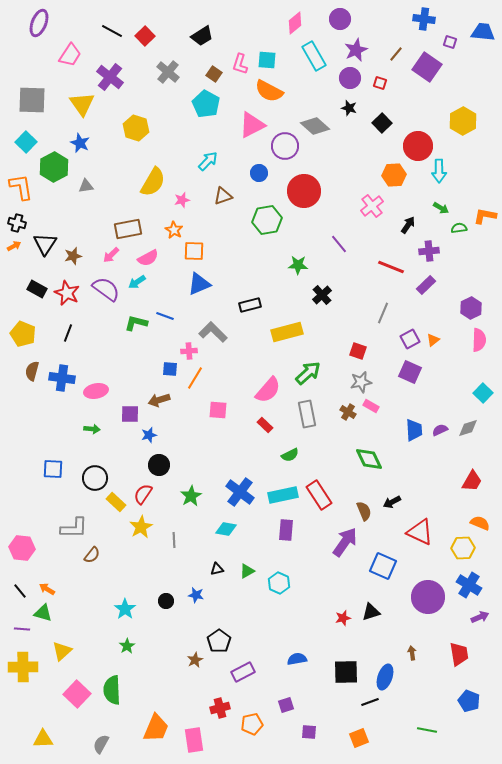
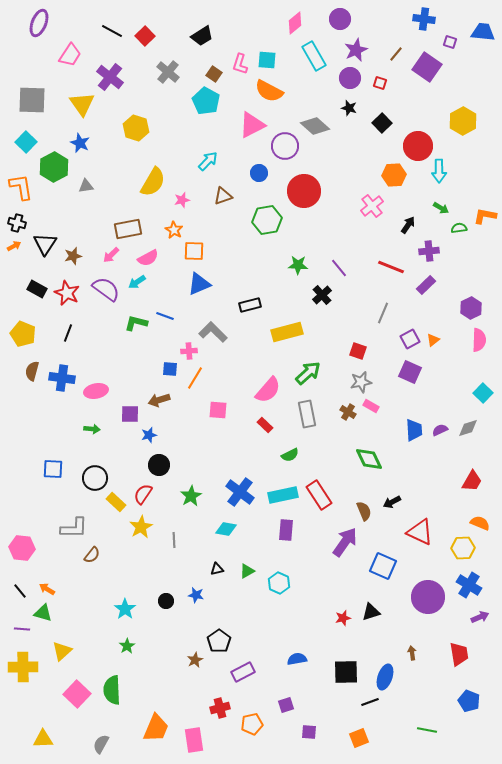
cyan pentagon at (206, 104): moved 3 px up
purple line at (339, 244): moved 24 px down
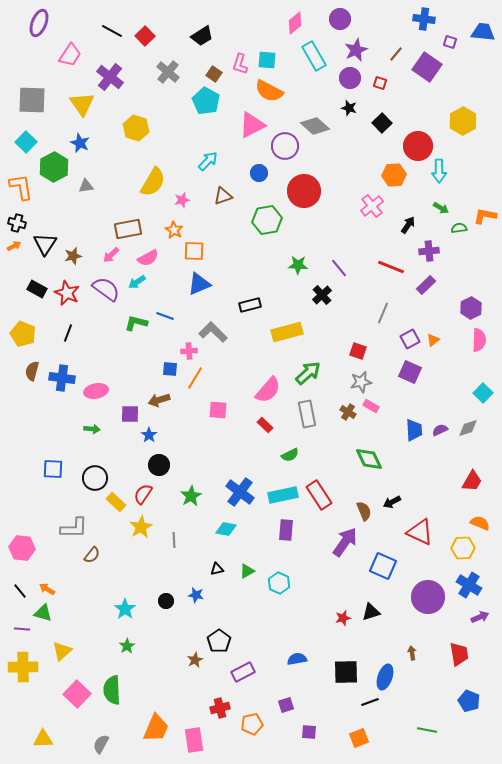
blue star at (149, 435): rotated 21 degrees counterclockwise
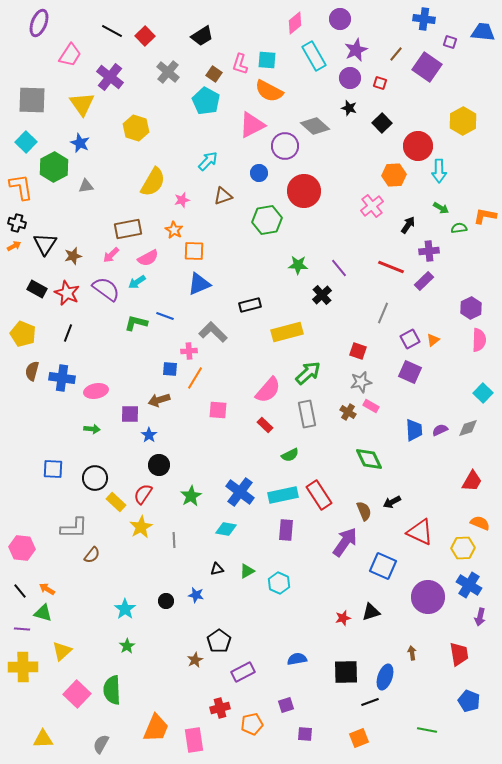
purple rectangle at (426, 285): moved 2 px left, 4 px up
purple arrow at (480, 617): rotated 126 degrees clockwise
purple square at (309, 732): moved 4 px left, 2 px down
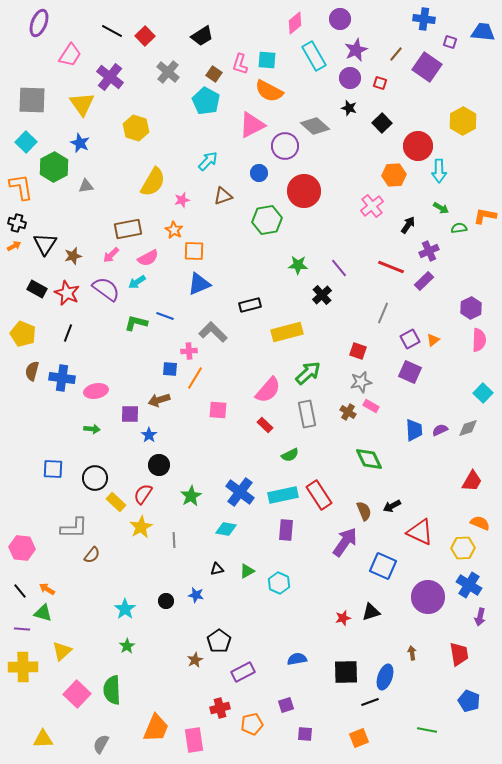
purple cross at (429, 251): rotated 18 degrees counterclockwise
black arrow at (392, 502): moved 4 px down
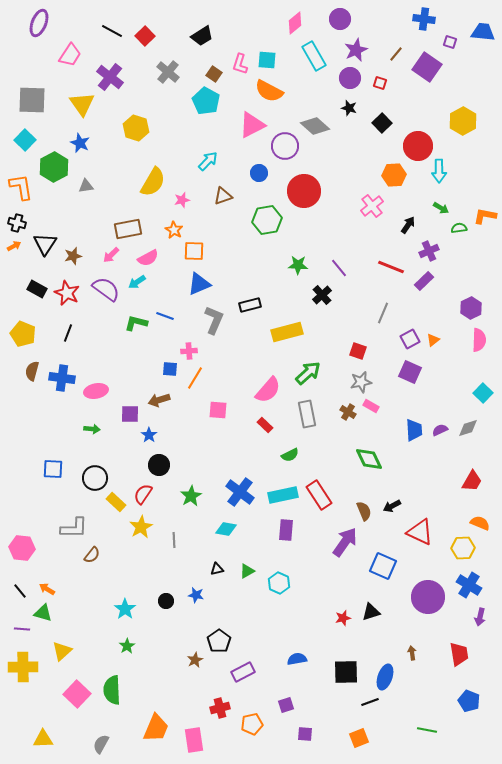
cyan square at (26, 142): moved 1 px left, 2 px up
gray L-shape at (213, 332): moved 1 px right, 12 px up; rotated 68 degrees clockwise
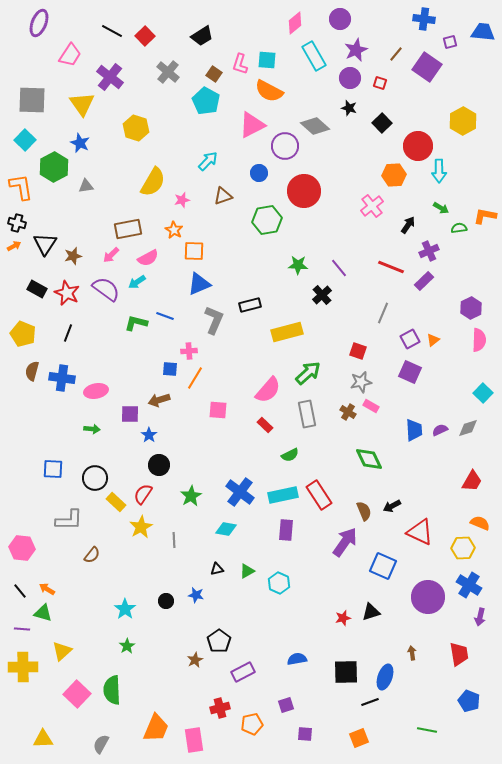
purple square at (450, 42): rotated 32 degrees counterclockwise
gray L-shape at (74, 528): moved 5 px left, 8 px up
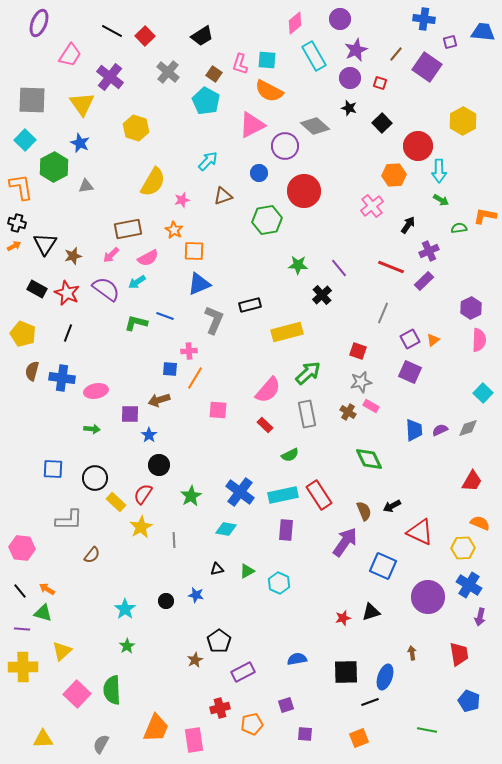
green arrow at (441, 208): moved 8 px up
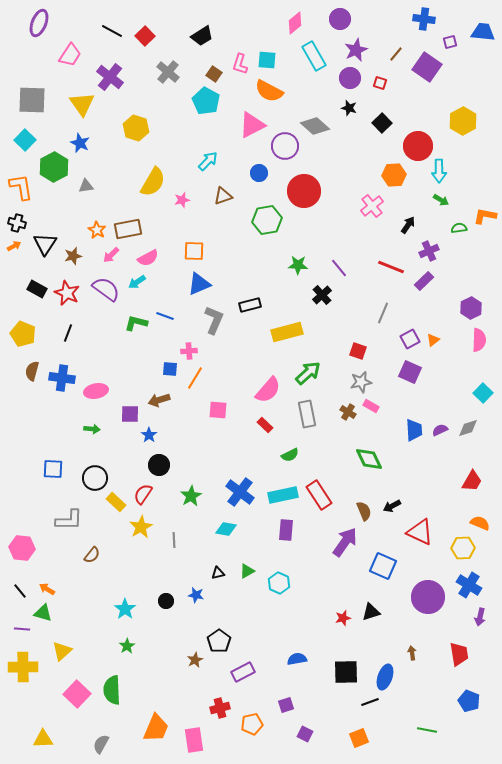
orange star at (174, 230): moved 77 px left
black triangle at (217, 569): moved 1 px right, 4 px down
purple square at (305, 734): rotated 21 degrees clockwise
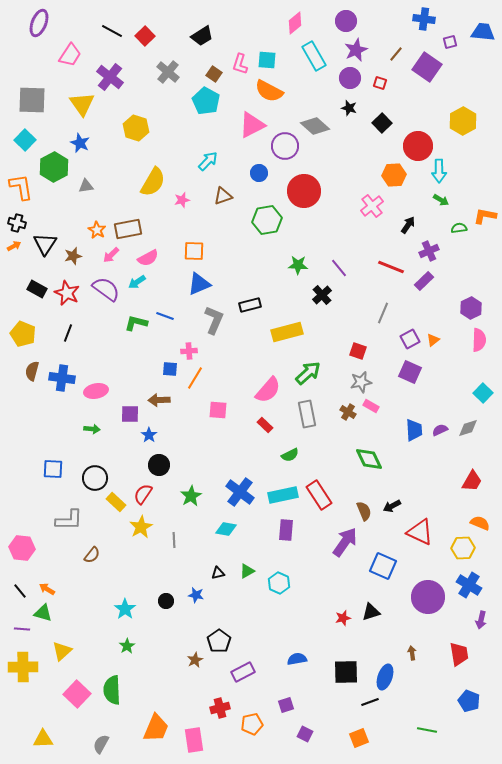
purple circle at (340, 19): moved 6 px right, 2 px down
brown arrow at (159, 400): rotated 15 degrees clockwise
purple arrow at (480, 617): moved 1 px right, 3 px down
